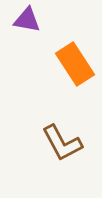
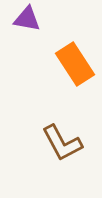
purple triangle: moved 1 px up
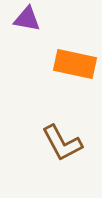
orange rectangle: rotated 45 degrees counterclockwise
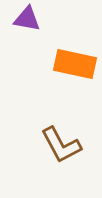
brown L-shape: moved 1 px left, 2 px down
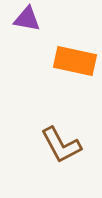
orange rectangle: moved 3 px up
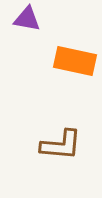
brown L-shape: rotated 57 degrees counterclockwise
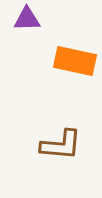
purple triangle: rotated 12 degrees counterclockwise
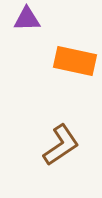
brown L-shape: rotated 39 degrees counterclockwise
